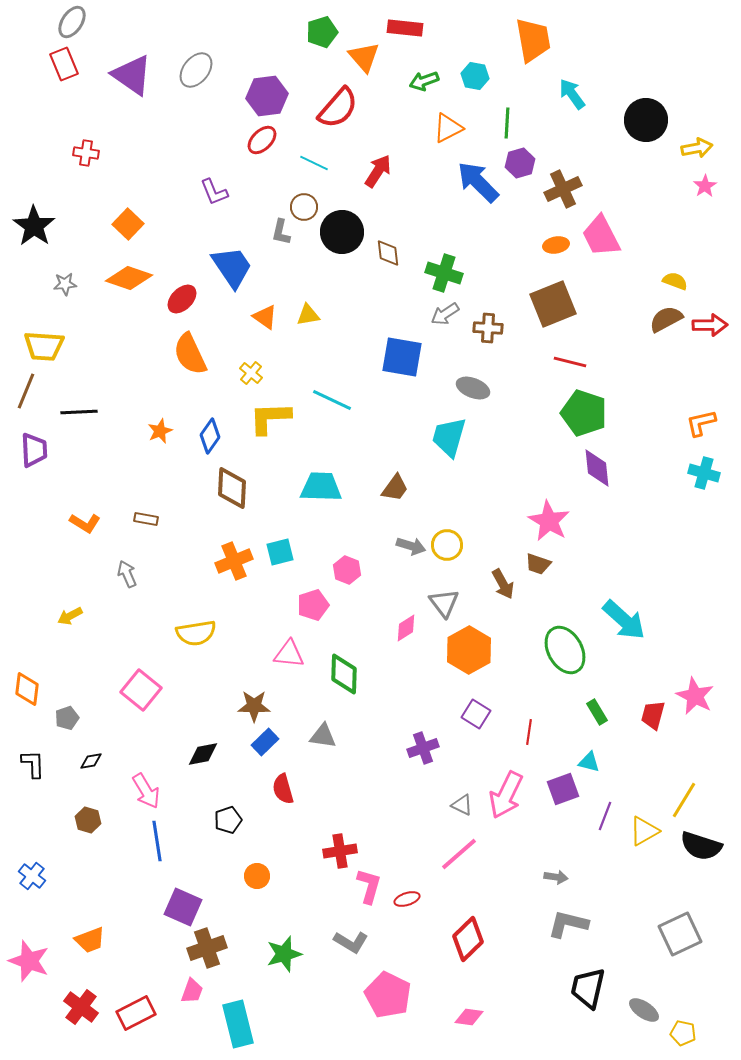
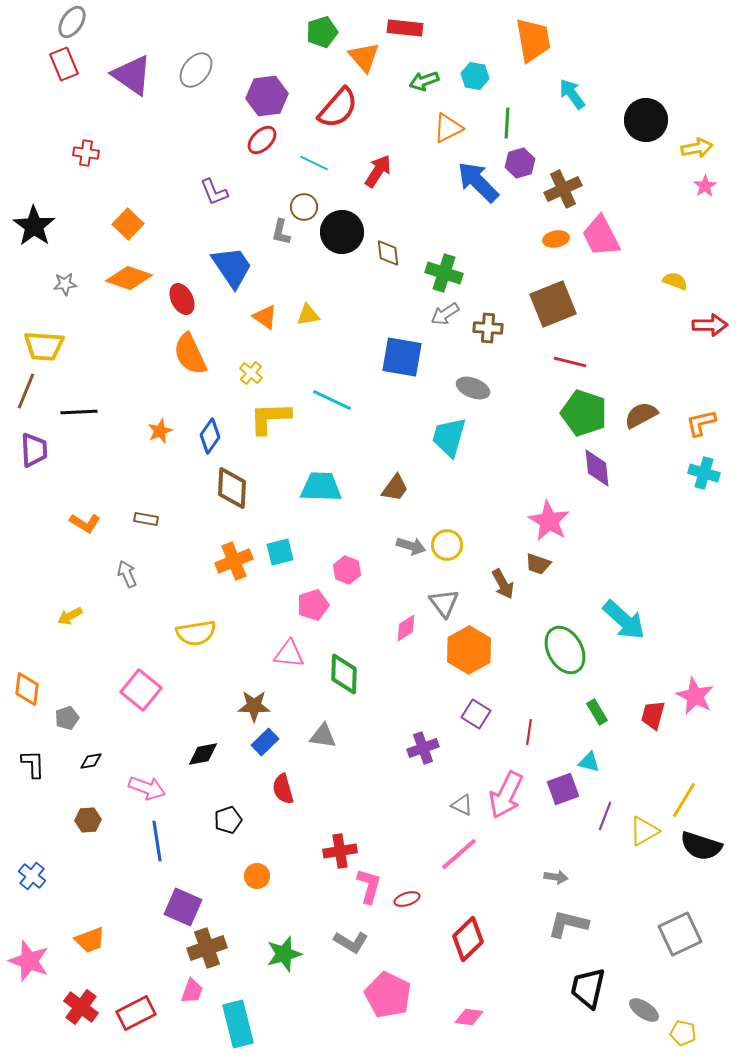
orange ellipse at (556, 245): moved 6 px up
red ellipse at (182, 299): rotated 72 degrees counterclockwise
brown semicircle at (666, 319): moved 25 px left, 96 px down
pink arrow at (146, 791): moved 1 px right, 3 px up; rotated 39 degrees counterclockwise
brown hexagon at (88, 820): rotated 20 degrees counterclockwise
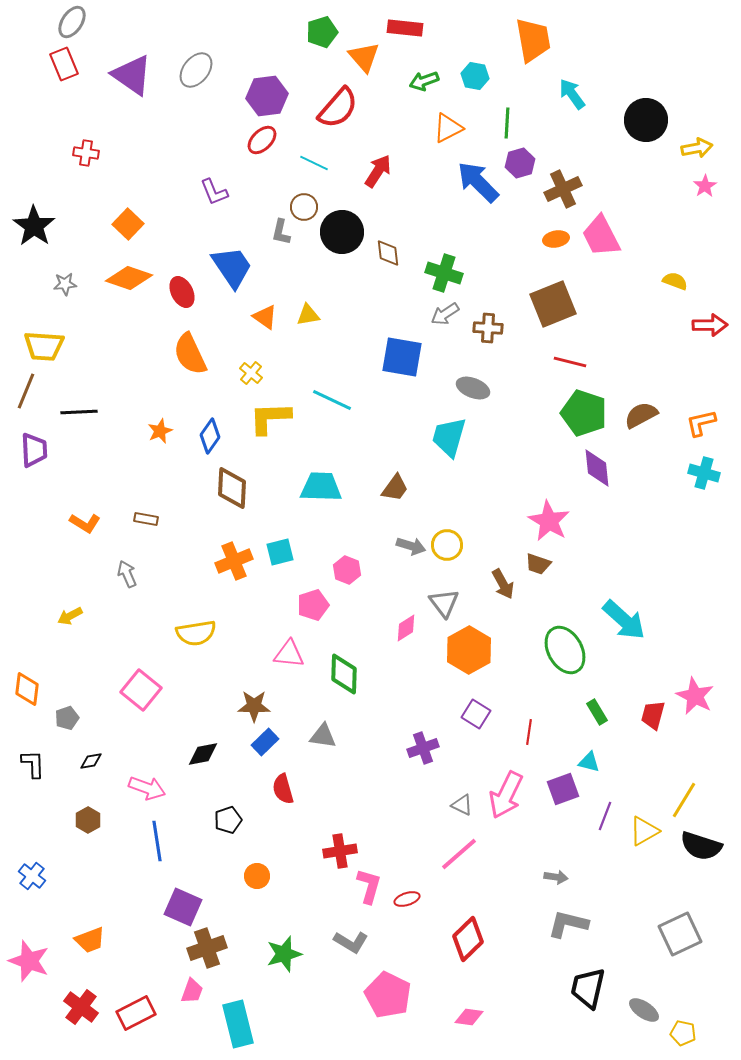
red ellipse at (182, 299): moved 7 px up
brown hexagon at (88, 820): rotated 25 degrees counterclockwise
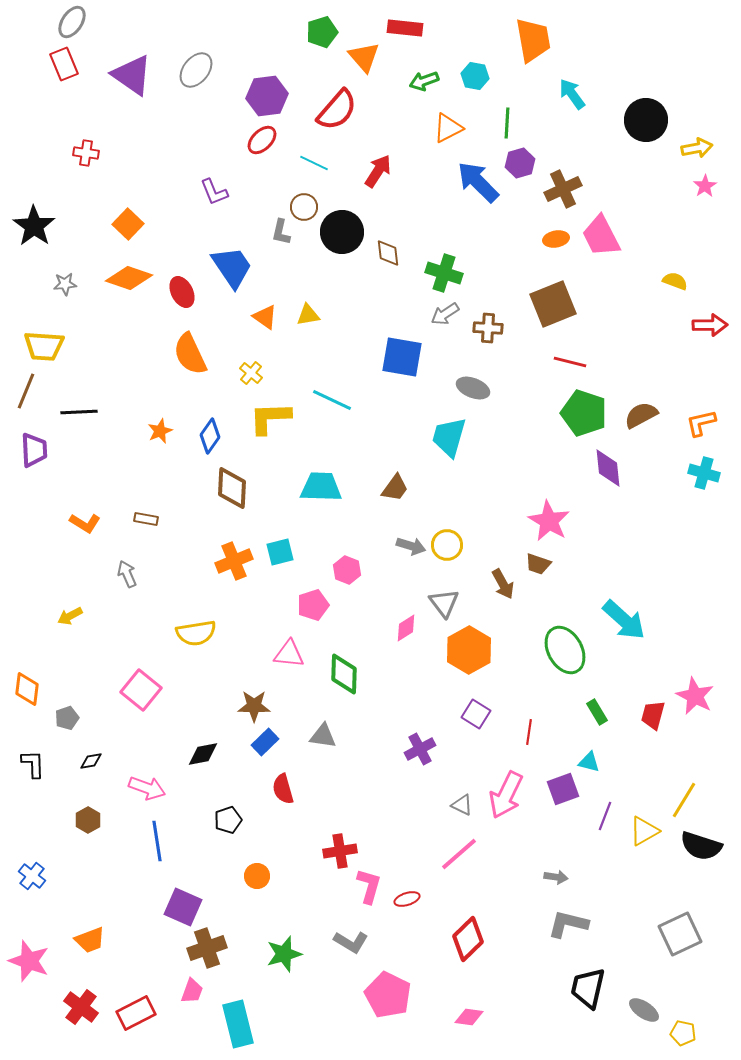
red semicircle at (338, 108): moved 1 px left, 2 px down
purple diamond at (597, 468): moved 11 px right
purple cross at (423, 748): moved 3 px left, 1 px down; rotated 8 degrees counterclockwise
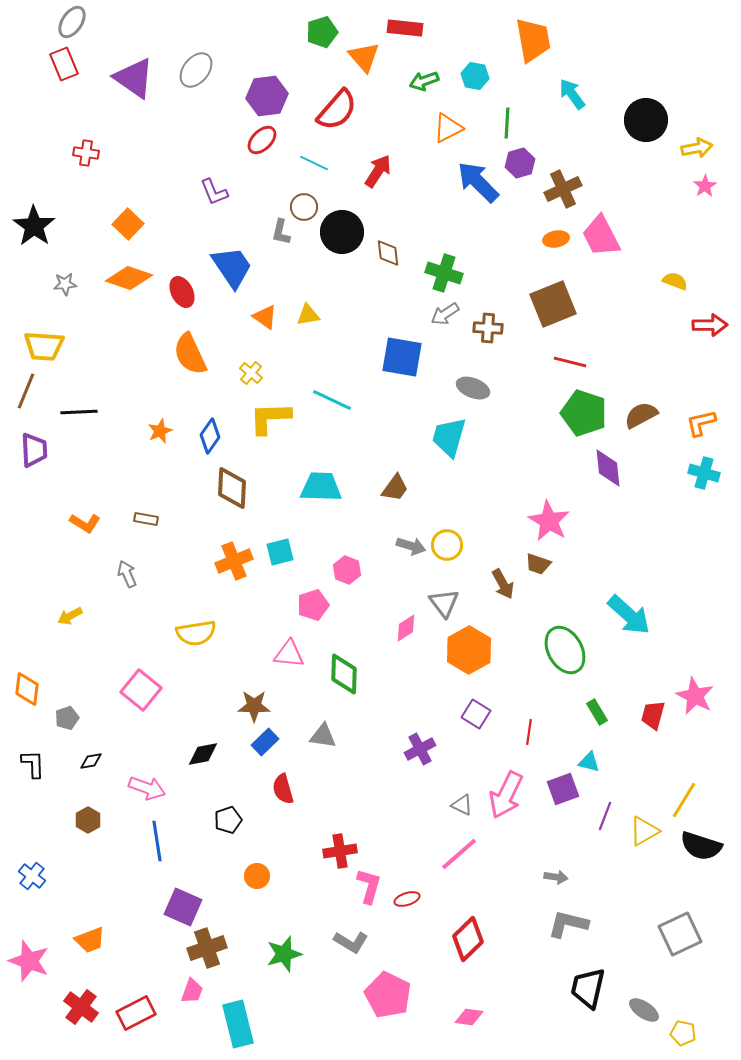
purple triangle at (132, 75): moved 2 px right, 3 px down
cyan arrow at (624, 620): moved 5 px right, 5 px up
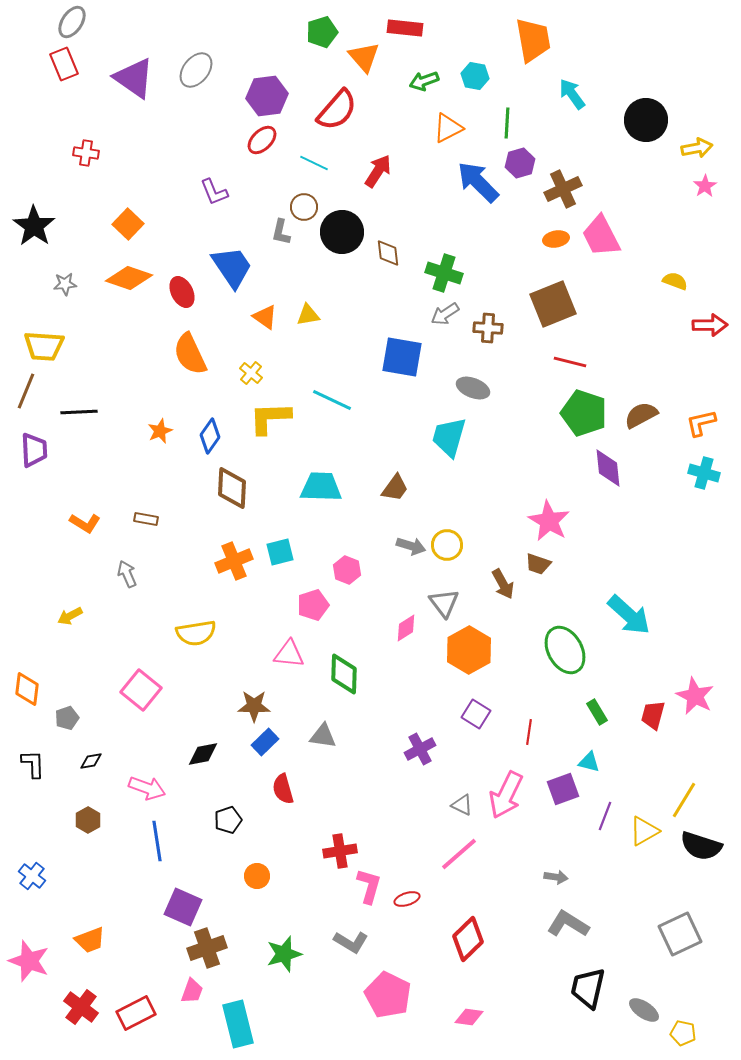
gray L-shape at (568, 924): rotated 18 degrees clockwise
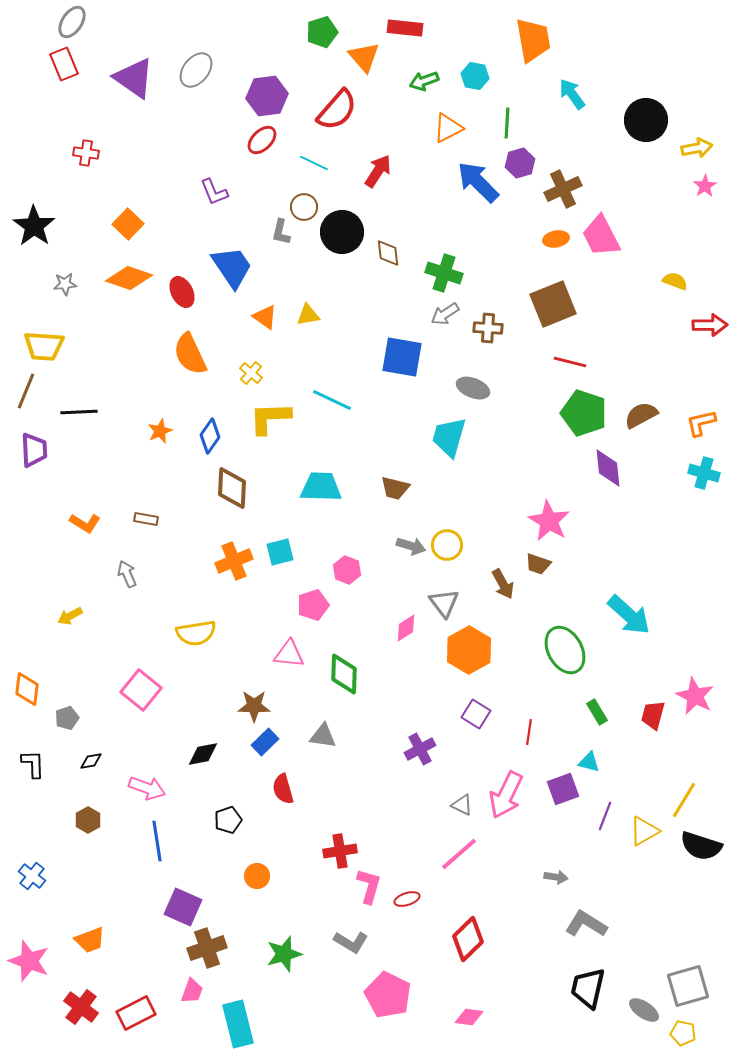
brown trapezoid at (395, 488): rotated 68 degrees clockwise
gray L-shape at (568, 924): moved 18 px right
gray square at (680, 934): moved 8 px right, 52 px down; rotated 9 degrees clockwise
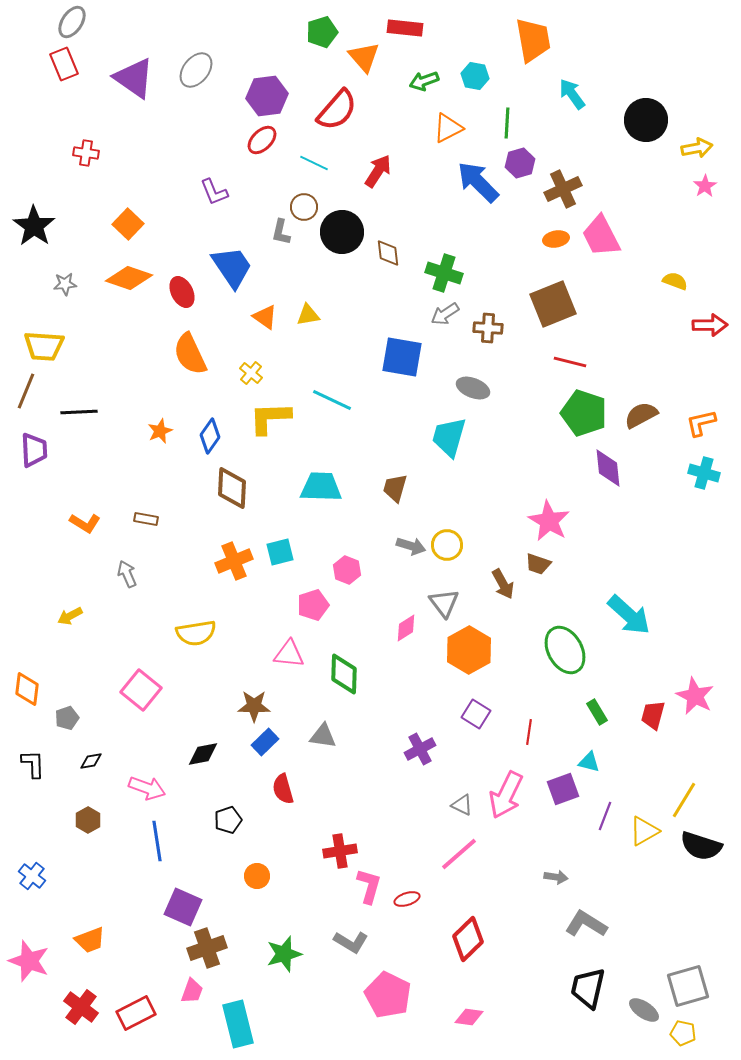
brown trapezoid at (395, 488): rotated 92 degrees clockwise
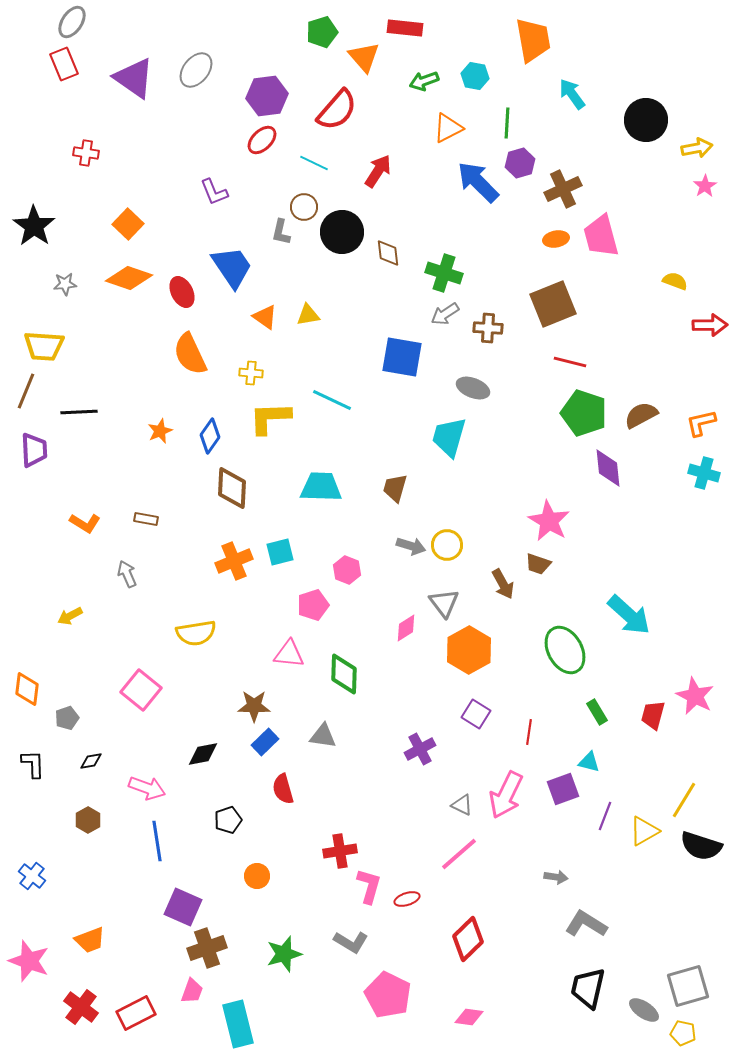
pink trapezoid at (601, 236): rotated 12 degrees clockwise
yellow cross at (251, 373): rotated 35 degrees counterclockwise
